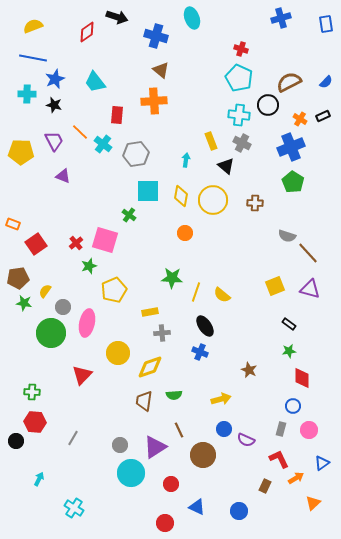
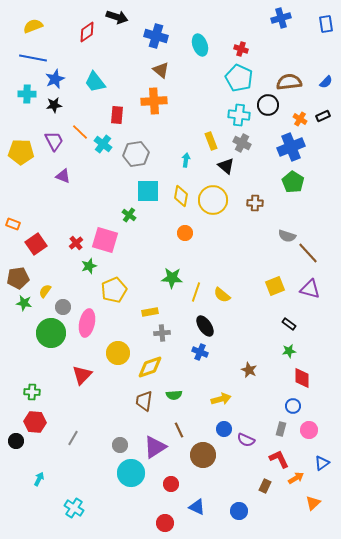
cyan ellipse at (192, 18): moved 8 px right, 27 px down
brown semicircle at (289, 82): rotated 20 degrees clockwise
black star at (54, 105): rotated 21 degrees counterclockwise
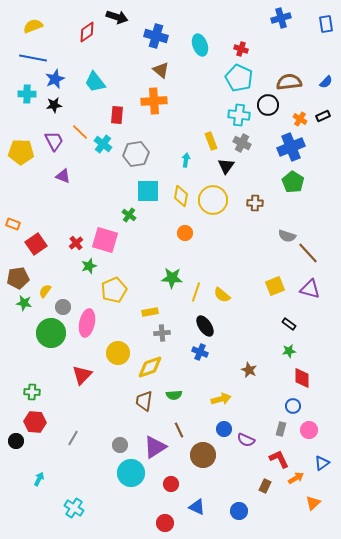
black triangle at (226, 166): rotated 24 degrees clockwise
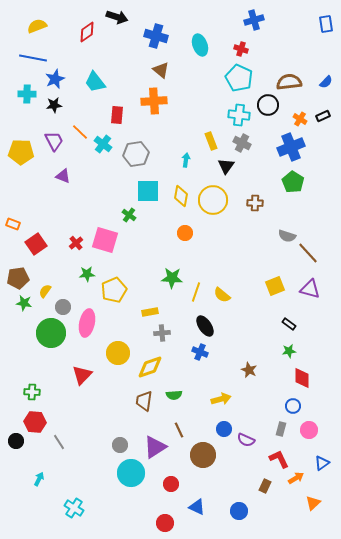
blue cross at (281, 18): moved 27 px left, 2 px down
yellow semicircle at (33, 26): moved 4 px right
green star at (89, 266): moved 2 px left, 8 px down; rotated 14 degrees clockwise
gray line at (73, 438): moved 14 px left, 4 px down; rotated 63 degrees counterclockwise
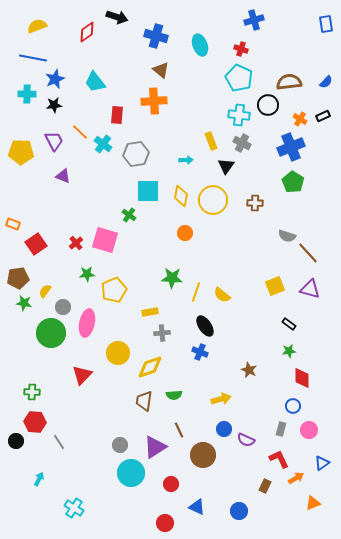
cyan arrow at (186, 160): rotated 80 degrees clockwise
orange triangle at (313, 503): rotated 21 degrees clockwise
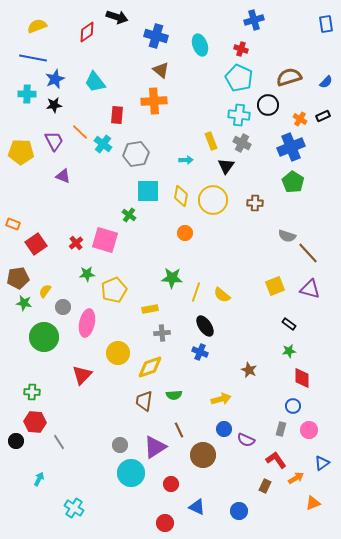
brown semicircle at (289, 82): moved 5 px up; rotated 10 degrees counterclockwise
yellow rectangle at (150, 312): moved 3 px up
green circle at (51, 333): moved 7 px left, 4 px down
red L-shape at (279, 459): moved 3 px left, 1 px down; rotated 10 degrees counterclockwise
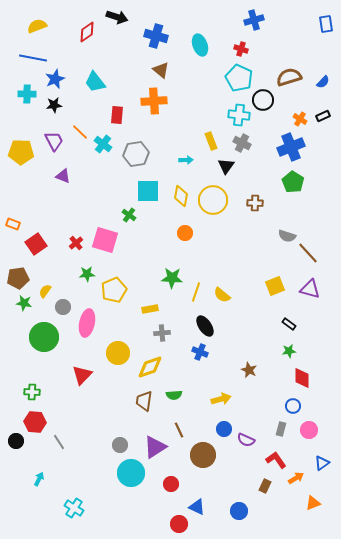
blue semicircle at (326, 82): moved 3 px left
black circle at (268, 105): moved 5 px left, 5 px up
red circle at (165, 523): moved 14 px right, 1 px down
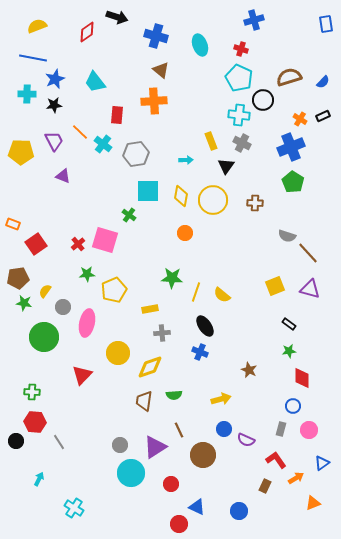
red cross at (76, 243): moved 2 px right, 1 px down
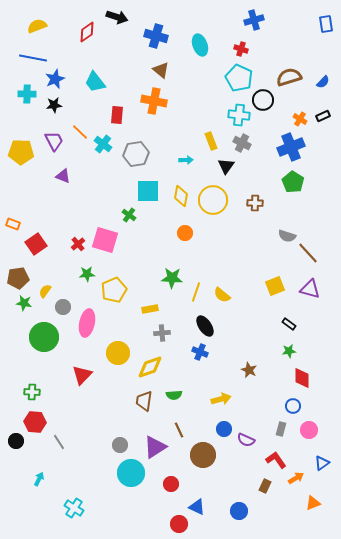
orange cross at (154, 101): rotated 15 degrees clockwise
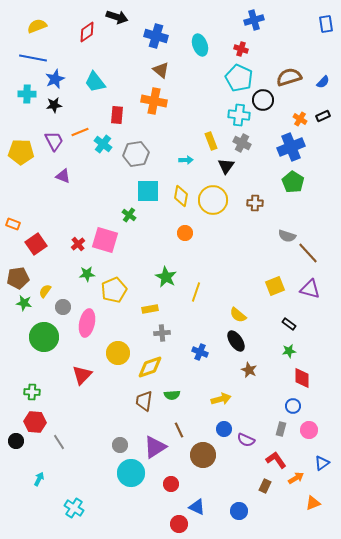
orange line at (80, 132): rotated 66 degrees counterclockwise
green star at (172, 278): moved 6 px left, 1 px up; rotated 25 degrees clockwise
yellow semicircle at (222, 295): moved 16 px right, 20 px down
black ellipse at (205, 326): moved 31 px right, 15 px down
green semicircle at (174, 395): moved 2 px left
